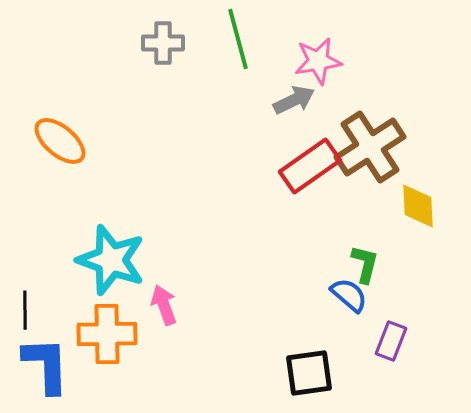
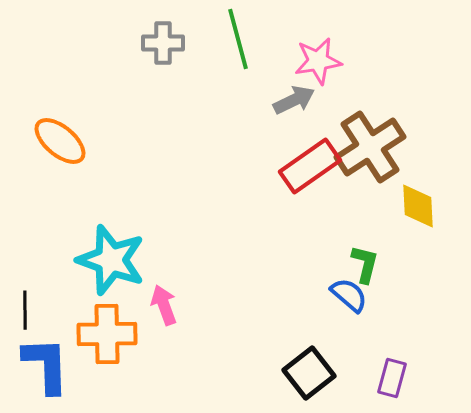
purple rectangle: moved 1 px right, 37 px down; rotated 6 degrees counterclockwise
black square: rotated 30 degrees counterclockwise
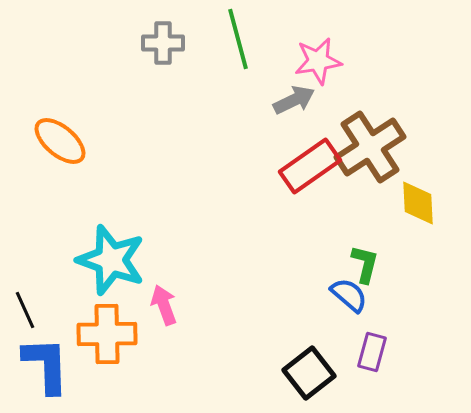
yellow diamond: moved 3 px up
black line: rotated 24 degrees counterclockwise
purple rectangle: moved 20 px left, 26 px up
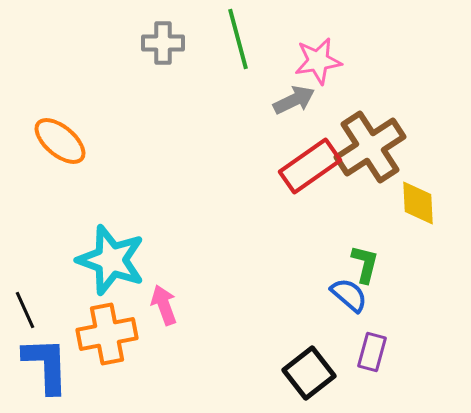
orange cross: rotated 10 degrees counterclockwise
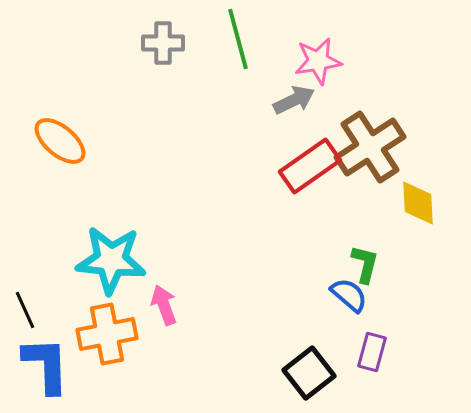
cyan star: rotated 14 degrees counterclockwise
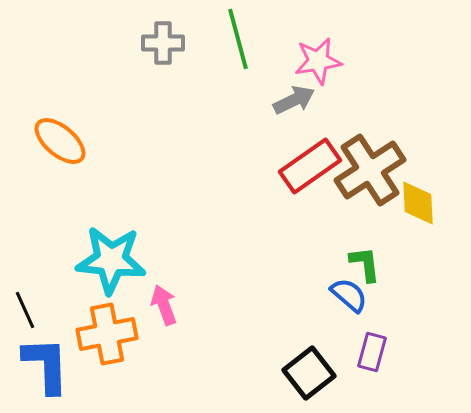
brown cross: moved 23 px down
green L-shape: rotated 21 degrees counterclockwise
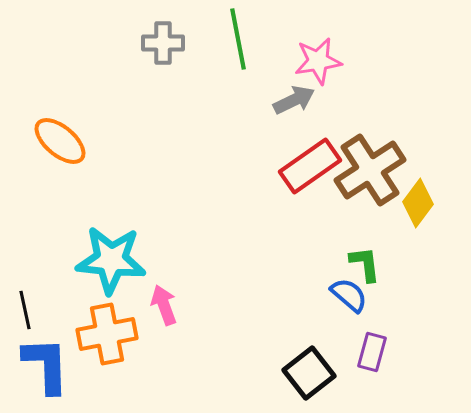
green line: rotated 4 degrees clockwise
yellow diamond: rotated 39 degrees clockwise
black line: rotated 12 degrees clockwise
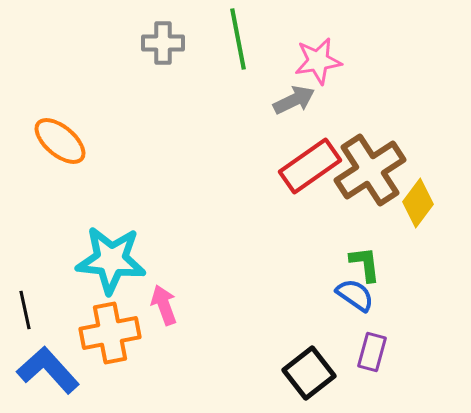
blue semicircle: moved 6 px right; rotated 6 degrees counterclockwise
orange cross: moved 3 px right, 1 px up
blue L-shape: moved 2 px right, 5 px down; rotated 40 degrees counterclockwise
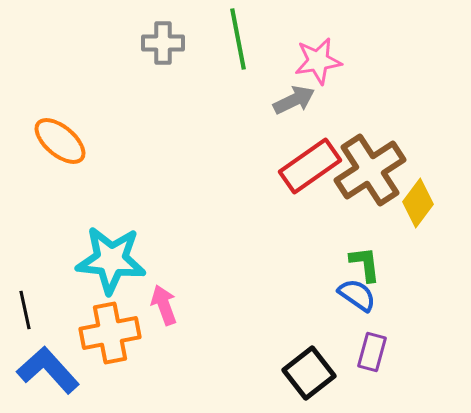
blue semicircle: moved 2 px right
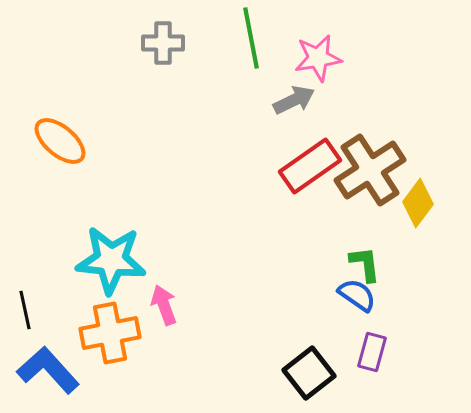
green line: moved 13 px right, 1 px up
pink star: moved 3 px up
